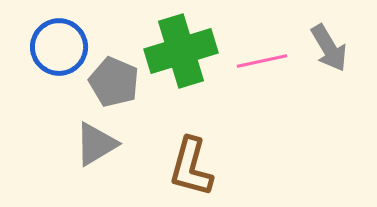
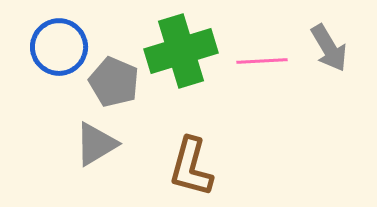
pink line: rotated 9 degrees clockwise
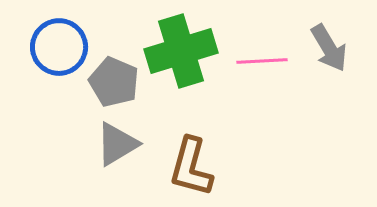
gray triangle: moved 21 px right
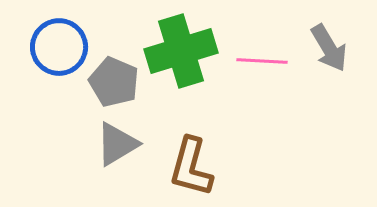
pink line: rotated 6 degrees clockwise
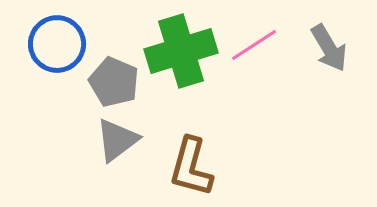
blue circle: moved 2 px left, 3 px up
pink line: moved 8 px left, 16 px up; rotated 36 degrees counterclockwise
gray triangle: moved 4 px up; rotated 6 degrees counterclockwise
